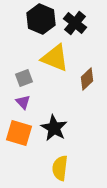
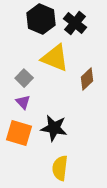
gray square: rotated 24 degrees counterclockwise
black star: rotated 20 degrees counterclockwise
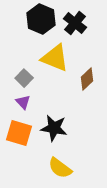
yellow semicircle: rotated 60 degrees counterclockwise
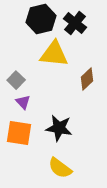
black hexagon: rotated 24 degrees clockwise
yellow triangle: moved 1 px left, 4 px up; rotated 16 degrees counterclockwise
gray square: moved 8 px left, 2 px down
black star: moved 5 px right
orange square: rotated 8 degrees counterclockwise
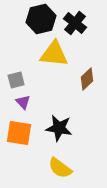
gray square: rotated 30 degrees clockwise
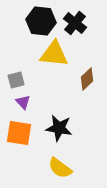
black hexagon: moved 2 px down; rotated 20 degrees clockwise
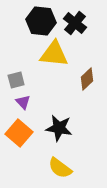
orange square: rotated 32 degrees clockwise
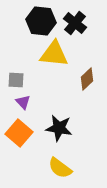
gray square: rotated 18 degrees clockwise
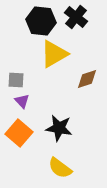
black cross: moved 1 px right, 6 px up
yellow triangle: rotated 36 degrees counterclockwise
brown diamond: rotated 25 degrees clockwise
purple triangle: moved 1 px left, 1 px up
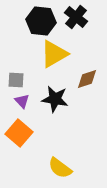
black star: moved 4 px left, 29 px up
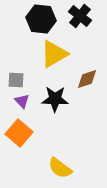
black cross: moved 4 px right, 1 px up
black hexagon: moved 2 px up
black star: rotated 8 degrees counterclockwise
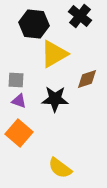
black hexagon: moved 7 px left, 5 px down
purple triangle: moved 3 px left; rotated 28 degrees counterclockwise
